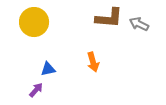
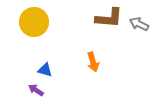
blue triangle: moved 3 px left, 1 px down; rotated 28 degrees clockwise
purple arrow: rotated 98 degrees counterclockwise
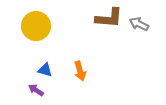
yellow circle: moved 2 px right, 4 px down
orange arrow: moved 13 px left, 9 px down
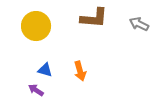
brown L-shape: moved 15 px left
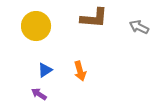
gray arrow: moved 3 px down
blue triangle: rotated 49 degrees counterclockwise
purple arrow: moved 3 px right, 4 px down
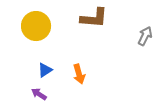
gray arrow: moved 6 px right, 9 px down; rotated 90 degrees clockwise
orange arrow: moved 1 px left, 3 px down
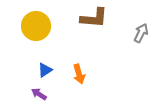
gray arrow: moved 4 px left, 3 px up
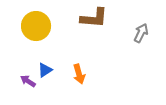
purple arrow: moved 11 px left, 13 px up
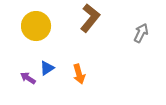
brown L-shape: moved 4 px left; rotated 56 degrees counterclockwise
blue triangle: moved 2 px right, 2 px up
purple arrow: moved 3 px up
